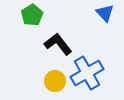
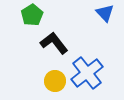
black L-shape: moved 4 px left, 1 px up
blue cross: rotated 8 degrees counterclockwise
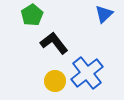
blue triangle: moved 1 px left, 1 px down; rotated 30 degrees clockwise
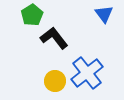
blue triangle: rotated 24 degrees counterclockwise
black L-shape: moved 5 px up
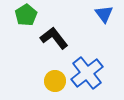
green pentagon: moved 6 px left
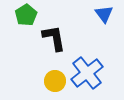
black L-shape: rotated 28 degrees clockwise
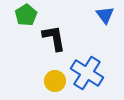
blue triangle: moved 1 px right, 1 px down
blue cross: rotated 20 degrees counterclockwise
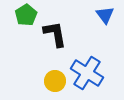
black L-shape: moved 1 px right, 4 px up
